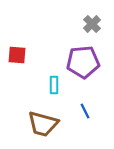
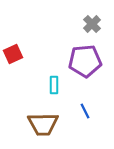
red square: moved 4 px left, 1 px up; rotated 30 degrees counterclockwise
purple pentagon: moved 2 px right, 1 px up
brown trapezoid: rotated 16 degrees counterclockwise
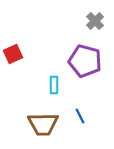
gray cross: moved 3 px right, 3 px up
purple pentagon: rotated 20 degrees clockwise
blue line: moved 5 px left, 5 px down
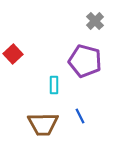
red square: rotated 18 degrees counterclockwise
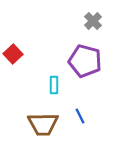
gray cross: moved 2 px left
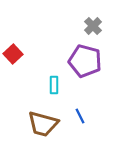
gray cross: moved 5 px down
brown trapezoid: rotated 16 degrees clockwise
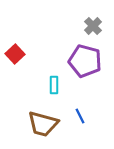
red square: moved 2 px right
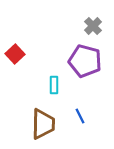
brown trapezoid: rotated 104 degrees counterclockwise
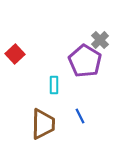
gray cross: moved 7 px right, 14 px down
purple pentagon: rotated 16 degrees clockwise
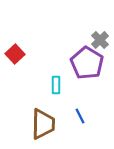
purple pentagon: moved 2 px right, 2 px down
cyan rectangle: moved 2 px right
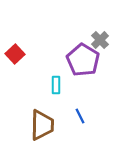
purple pentagon: moved 4 px left, 3 px up
brown trapezoid: moved 1 px left, 1 px down
